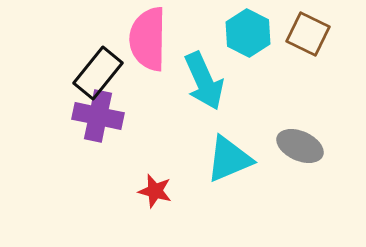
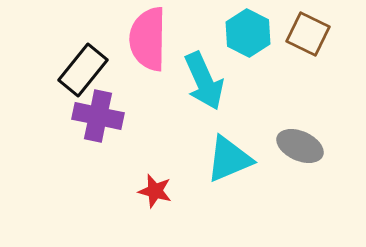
black rectangle: moved 15 px left, 3 px up
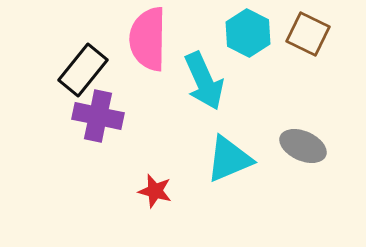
gray ellipse: moved 3 px right
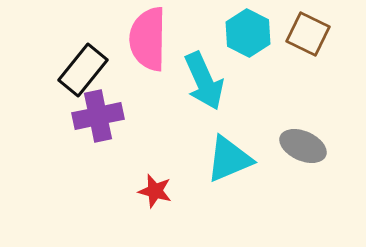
purple cross: rotated 24 degrees counterclockwise
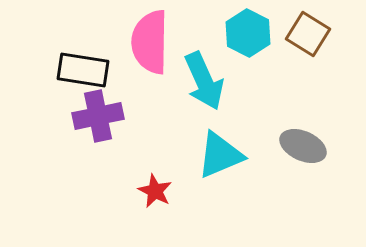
brown square: rotated 6 degrees clockwise
pink semicircle: moved 2 px right, 3 px down
black rectangle: rotated 60 degrees clockwise
cyan triangle: moved 9 px left, 4 px up
red star: rotated 12 degrees clockwise
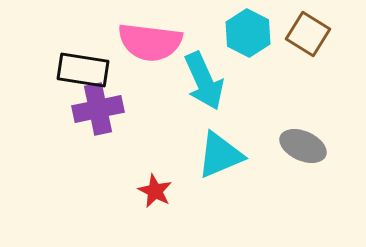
pink semicircle: rotated 84 degrees counterclockwise
purple cross: moved 7 px up
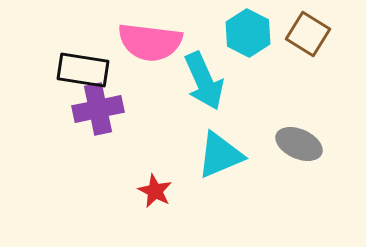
gray ellipse: moved 4 px left, 2 px up
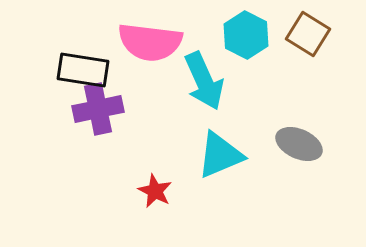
cyan hexagon: moved 2 px left, 2 px down
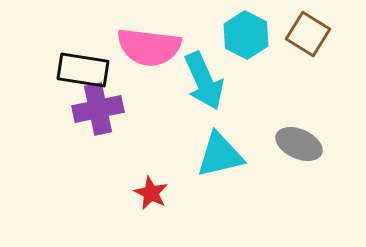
pink semicircle: moved 1 px left, 5 px down
cyan triangle: rotated 10 degrees clockwise
red star: moved 4 px left, 2 px down
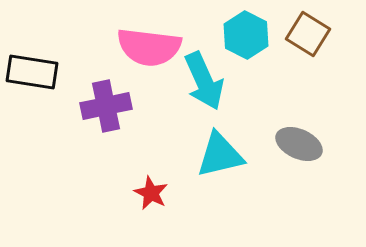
black rectangle: moved 51 px left, 2 px down
purple cross: moved 8 px right, 3 px up
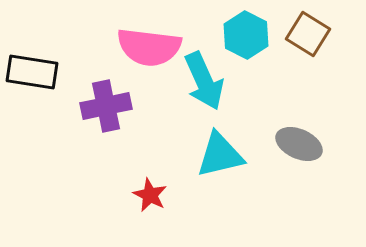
red star: moved 1 px left, 2 px down
